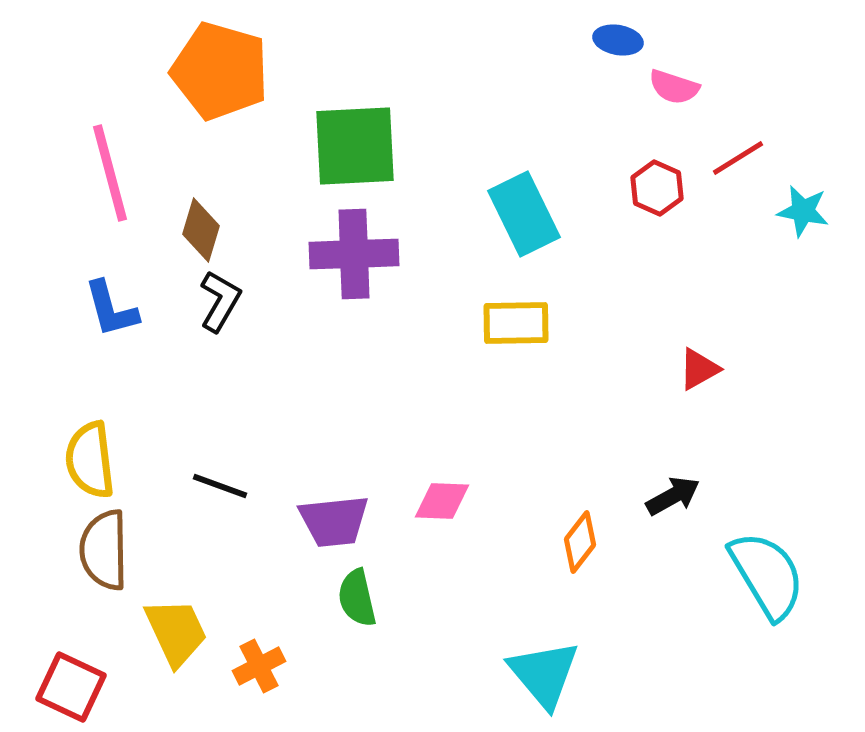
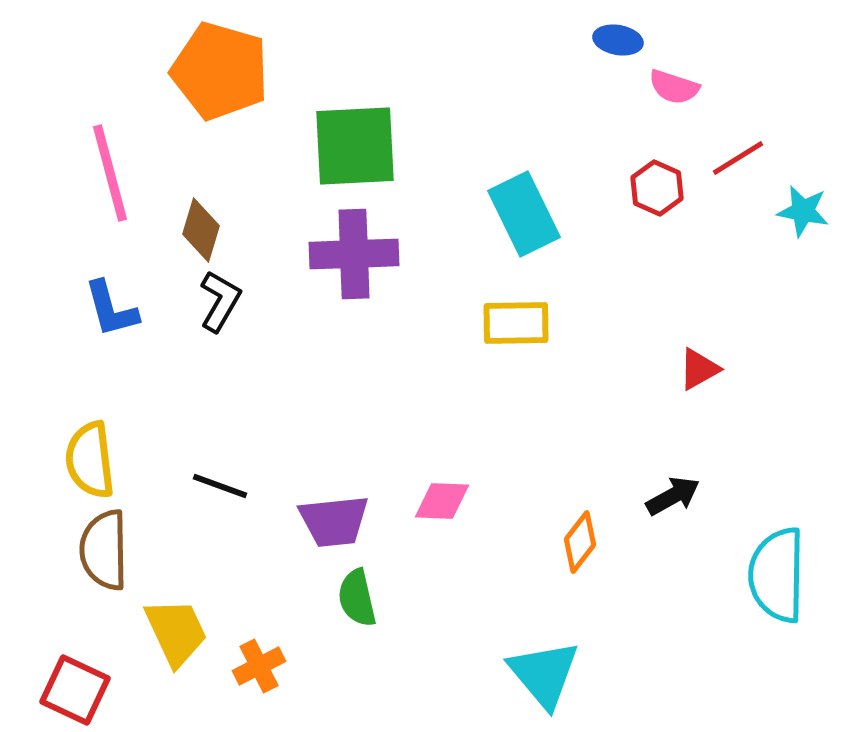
cyan semicircle: moved 10 px right; rotated 148 degrees counterclockwise
red square: moved 4 px right, 3 px down
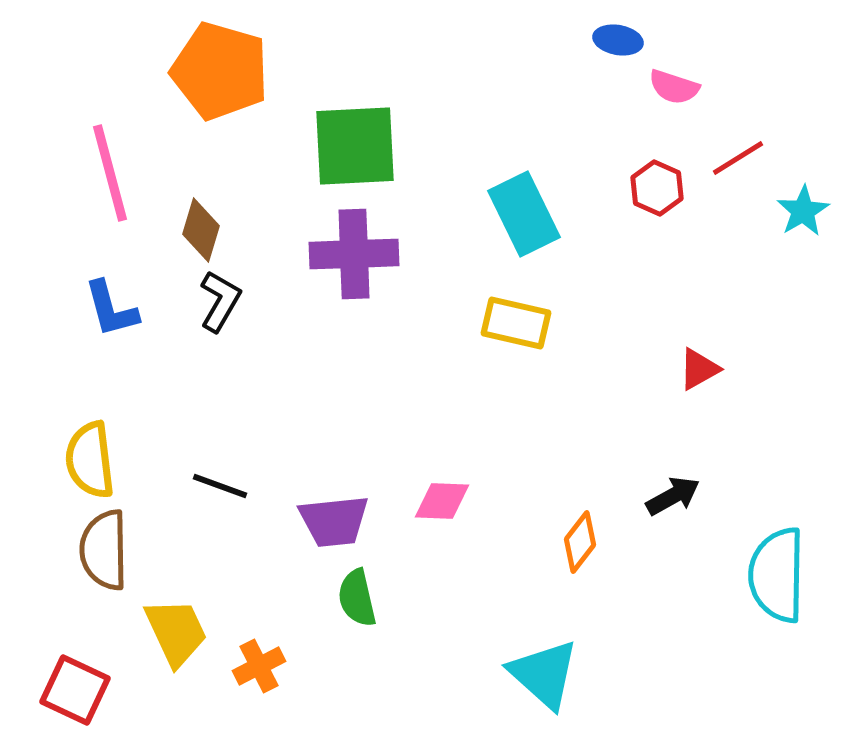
cyan star: rotated 30 degrees clockwise
yellow rectangle: rotated 14 degrees clockwise
cyan triangle: rotated 8 degrees counterclockwise
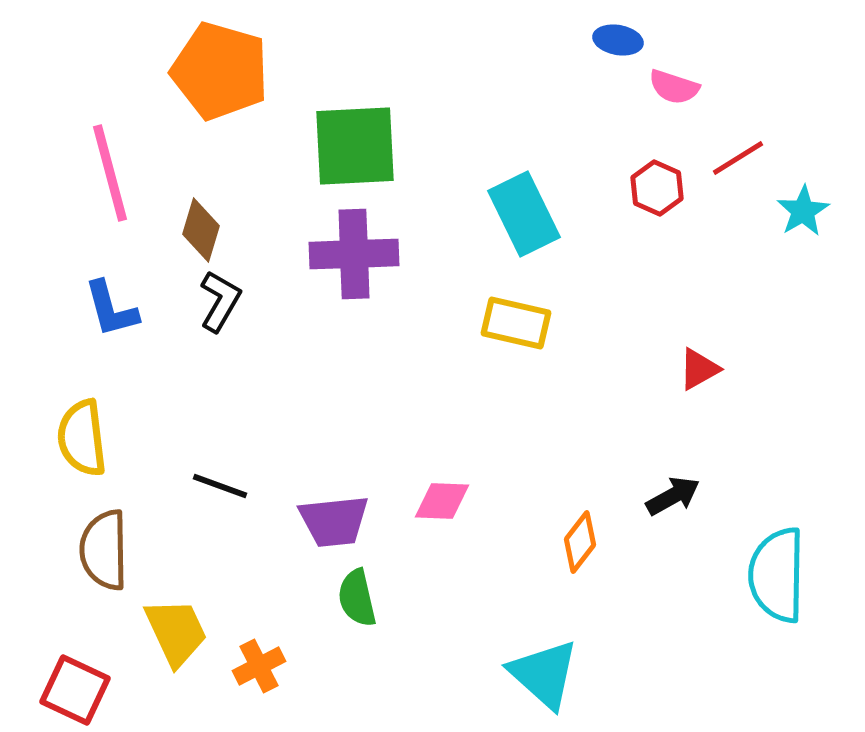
yellow semicircle: moved 8 px left, 22 px up
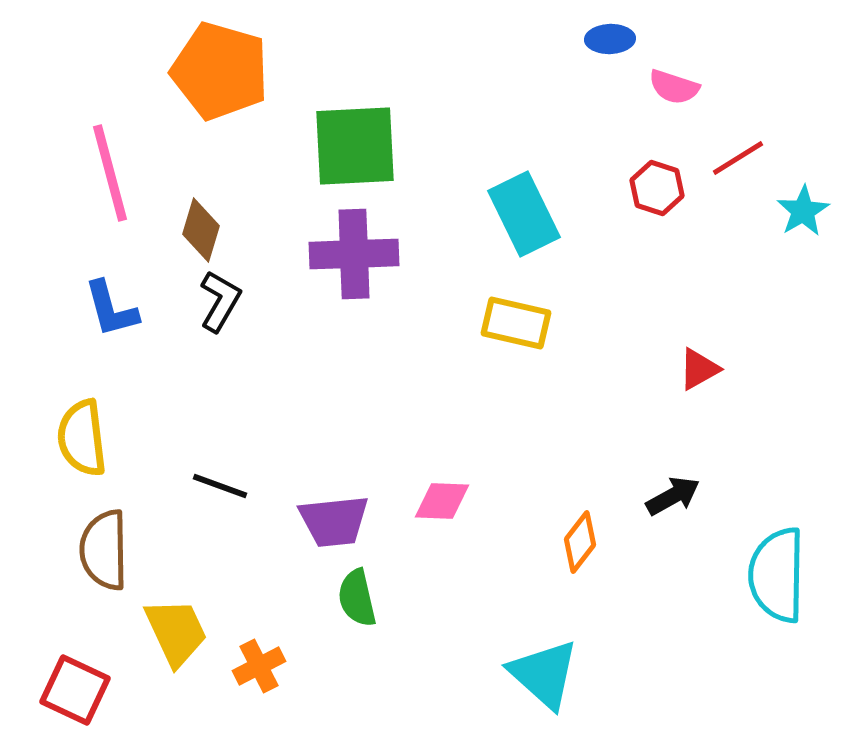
blue ellipse: moved 8 px left, 1 px up; rotated 12 degrees counterclockwise
red hexagon: rotated 6 degrees counterclockwise
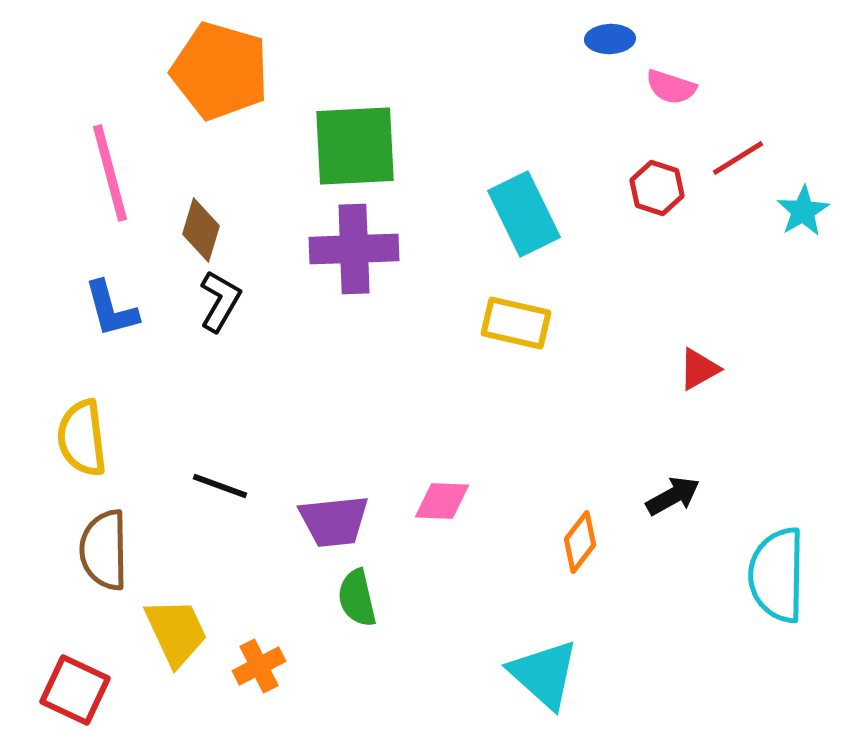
pink semicircle: moved 3 px left
purple cross: moved 5 px up
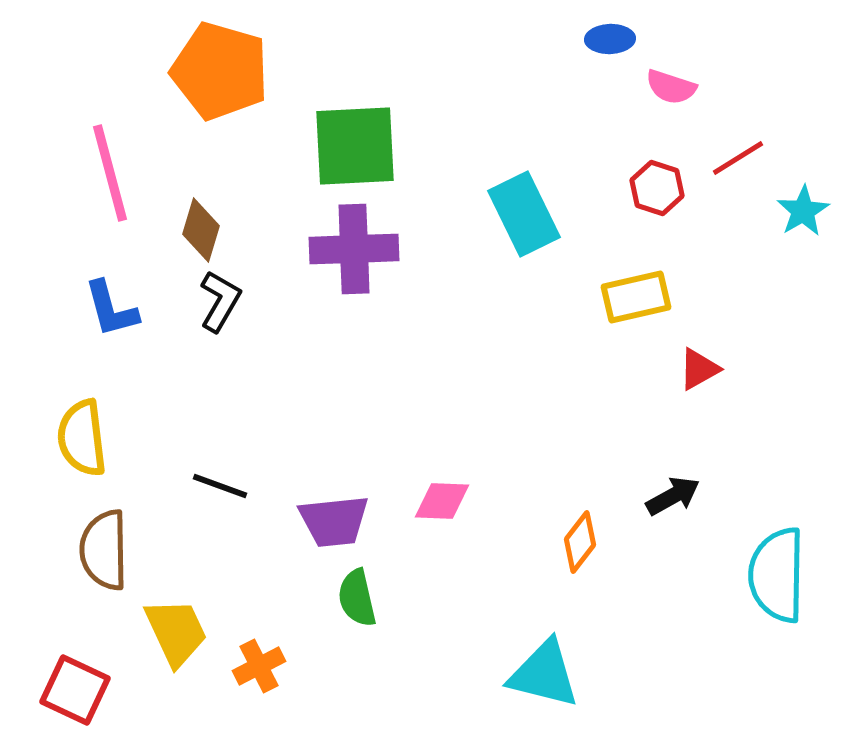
yellow rectangle: moved 120 px right, 26 px up; rotated 26 degrees counterclockwise
cyan triangle: rotated 28 degrees counterclockwise
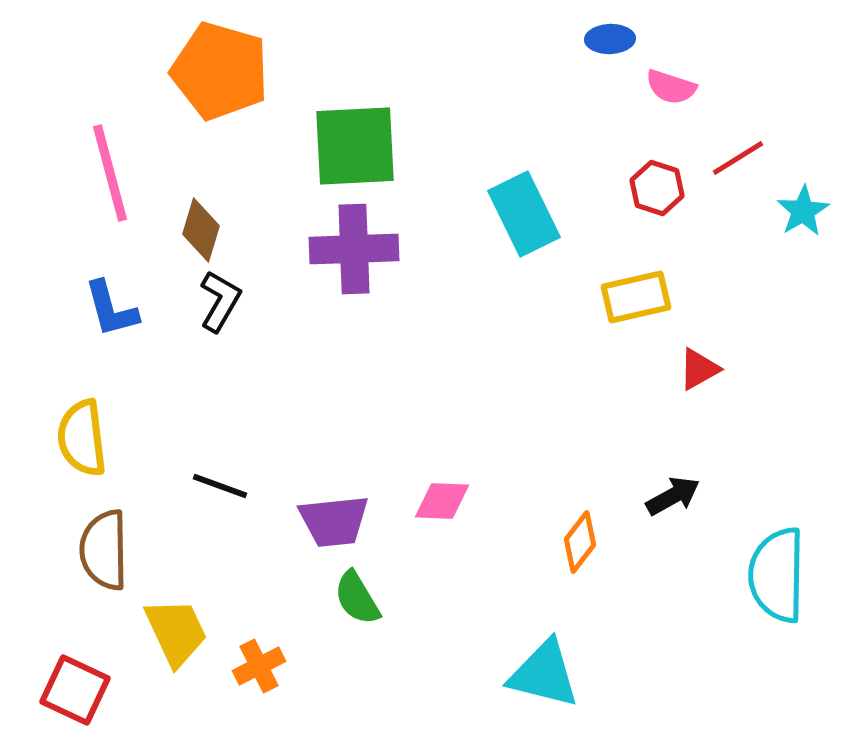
green semicircle: rotated 18 degrees counterclockwise
